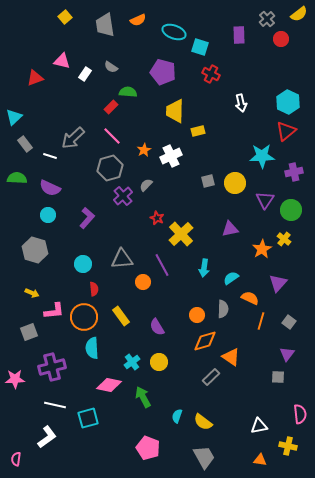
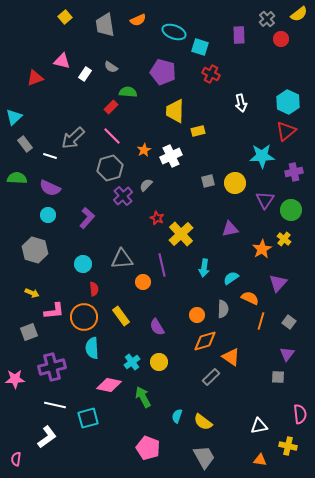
purple line at (162, 265): rotated 15 degrees clockwise
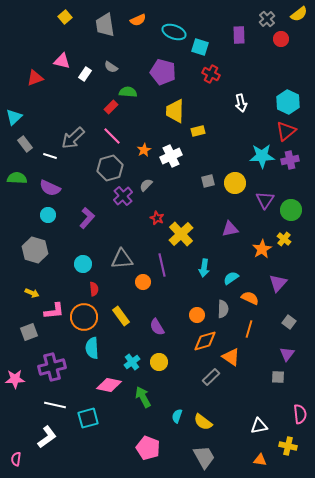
purple cross at (294, 172): moved 4 px left, 12 px up
orange line at (261, 321): moved 12 px left, 8 px down
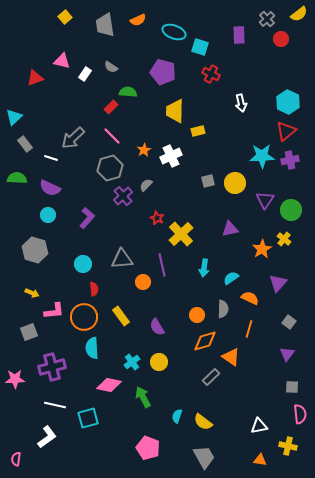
white line at (50, 156): moved 1 px right, 2 px down
gray square at (278, 377): moved 14 px right, 10 px down
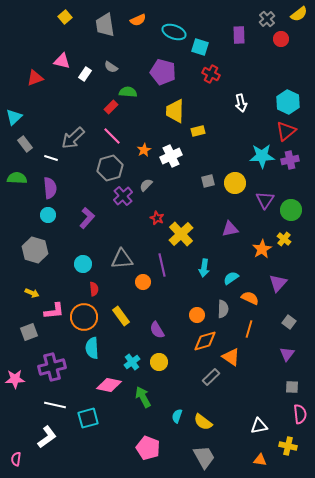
purple semicircle at (50, 188): rotated 120 degrees counterclockwise
purple semicircle at (157, 327): moved 3 px down
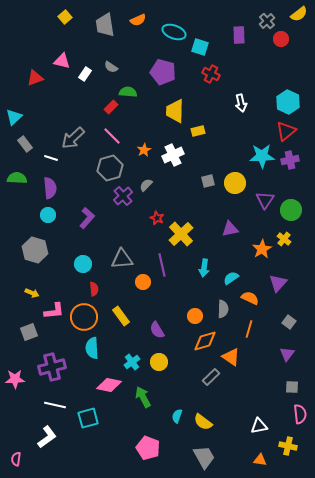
gray cross at (267, 19): moved 2 px down
white cross at (171, 156): moved 2 px right, 1 px up
orange circle at (197, 315): moved 2 px left, 1 px down
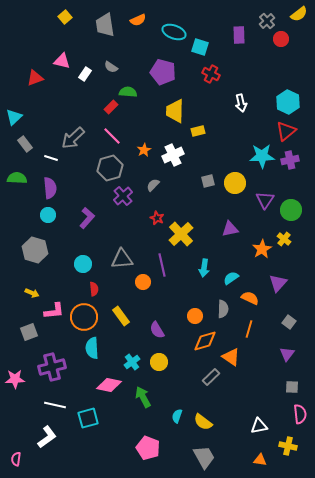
gray semicircle at (146, 185): moved 7 px right
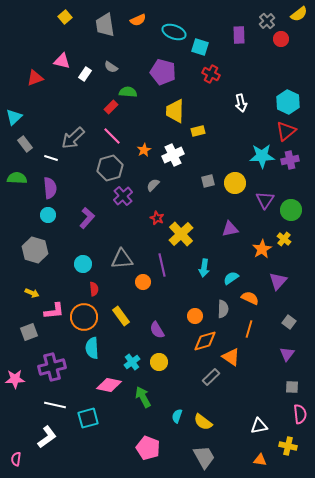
purple triangle at (278, 283): moved 2 px up
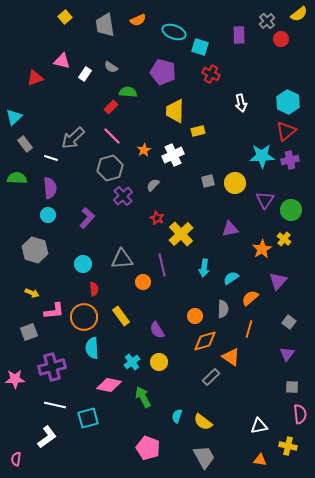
orange semicircle at (250, 298): rotated 66 degrees counterclockwise
